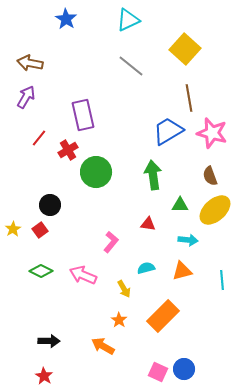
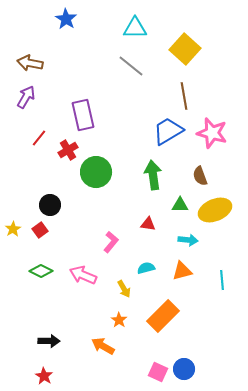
cyan triangle: moved 7 px right, 8 px down; rotated 25 degrees clockwise
brown line: moved 5 px left, 2 px up
brown semicircle: moved 10 px left
yellow ellipse: rotated 20 degrees clockwise
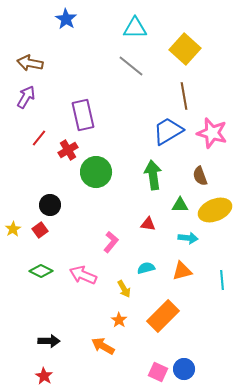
cyan arrow: moved 2 px up
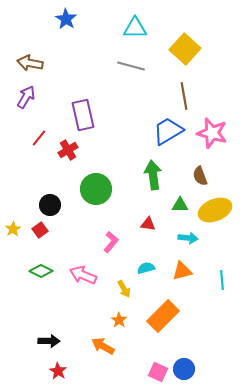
gray line: rotated 24 degrees counterclockwise
green circle: moved 17 px down
red star: moved 14 px right, 5 px up
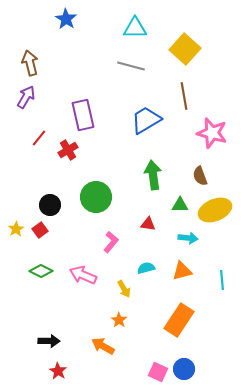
brown arrow: rotated 65 degrees clockwise
blue trapezoid: moved 22 px left, 11 px up
green circle: moved 8 px down
yellow star: moved 3 px right
orange rectangle: moved 16 px right, 4 px down; rotated 12 degrees counterclockwise
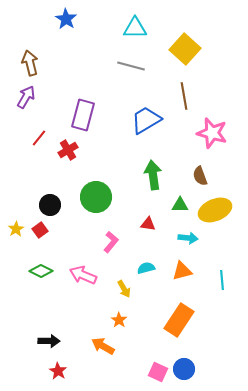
purple rectangle: rotated 28 degrees clockwise
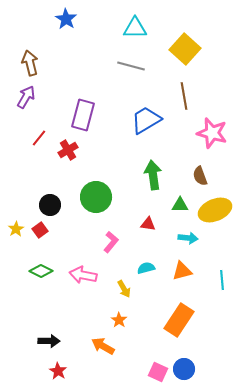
pink arrow: rotated 12 degrees counterclockwise
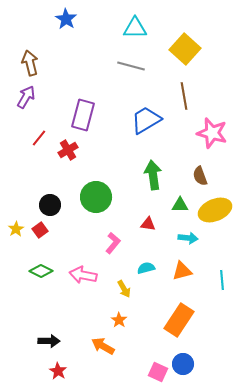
pink L-shape: moved 2 px right, 1 px down
blue circle: moved 1 px left, 5 px up
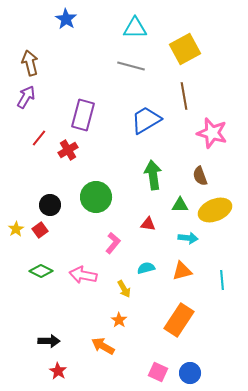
yellow square: rotated 20 degrees clockwise
blue circle: moved 7 px right, 9 px down
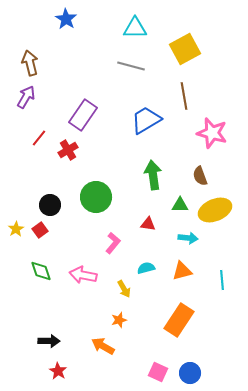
purple rectangle: rotated 20 degrees clockwise
green diamond: rotated 45 degrees clockwise
orange star: rotated 21 degrees clockwise
